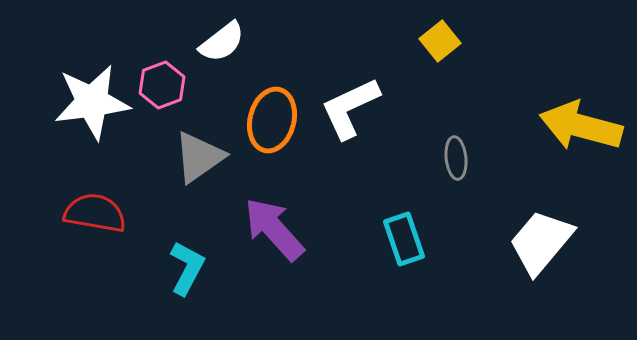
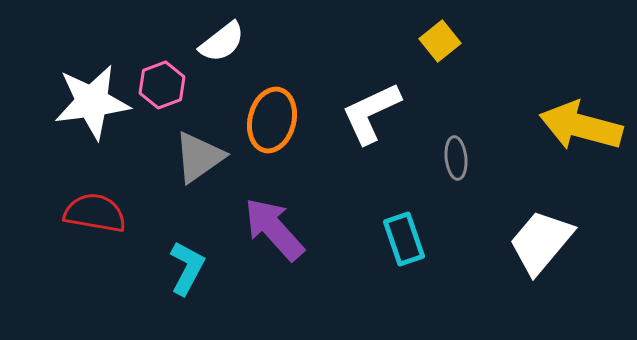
white L-shape: moved 21 px right, 5 px down
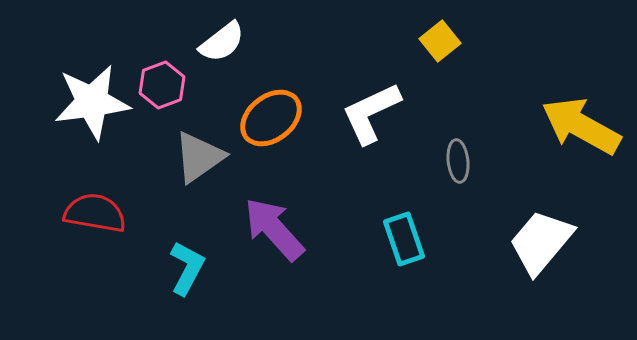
orange ellipse: moved 1 px left, 2 px up; rotated 38 degrees clockwise
yellow arrow: rotated 14 degrees clockwise
gray ellipse: moved 2 px right, 3 px down
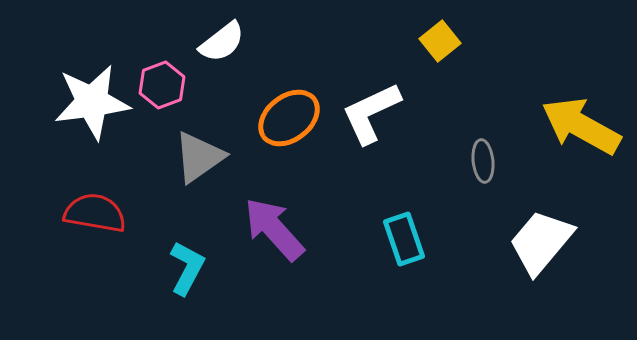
orange ellipse: moved 18 px right
gray ellipse: moved 25 px right
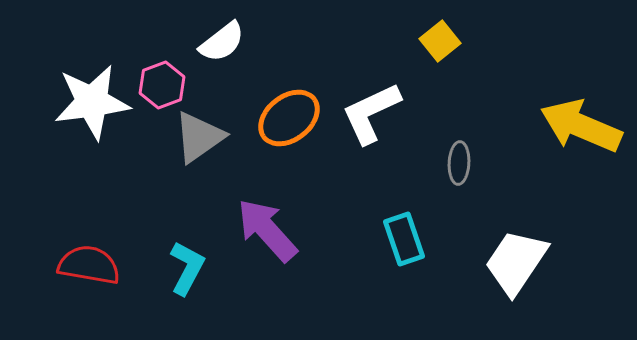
yellow arrow: rotated 6 degrees counterclockwise
gray triangle: moved 20 px up
gray ellipse: moved 24 px left, 2 px down; rotated 9 degrees clockwise
red semicircle: moved 6 px left, 52 px down
purple arrow: moved 7 px left, 1 px down
white trapezoid: moved 25 px left, 20 px down; rotated 6 degrees counterclockwise
